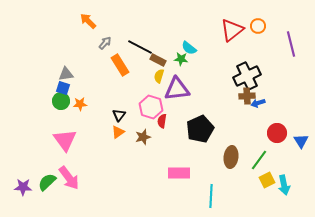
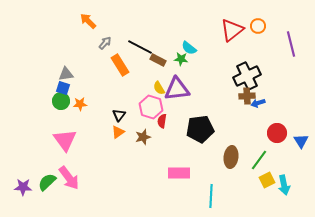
yellow semicircle: moved 12 px down; rotated 48 degrees counterclockwise
black pentagon: rotated 16 degrees clockwise
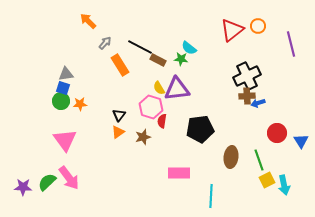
green line: rotated 55 degrees counterclockwise
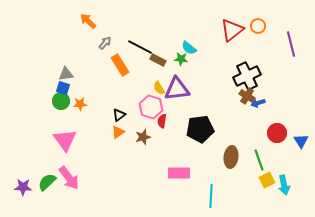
brown cross: rotated 35 degrees clockwise
black triangle: rotated 16 degrees clockwise
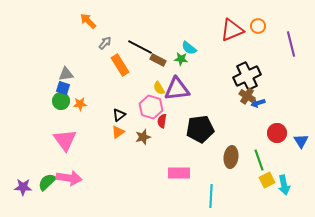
red triangle: rotated 15 degrees clockwise
pink arrow: rotated 45 degrees counterclockwise
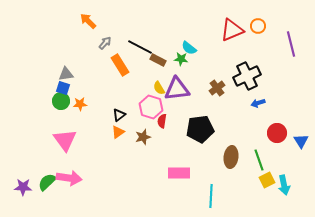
brown cross: moved 30 px left, 8 px up; rotated 21 degrees clockwise
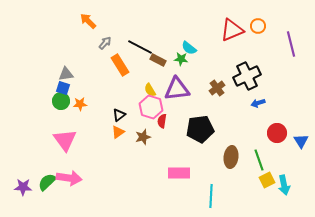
yellow semicircle: moved 9 px left, 2 px down
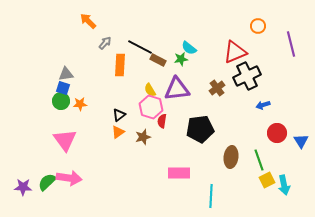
red triangle: moved 3 px right, 22 px down
green star: rotated 16 degrees counterclockwise
orange rectangle: rotated 35 degrees clockwise
blue arrow: moved 5 px right, 2 px down
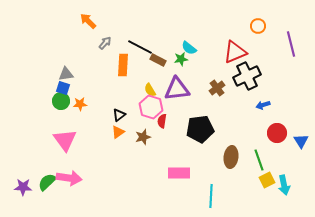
orange rectangle: moved 3 px right
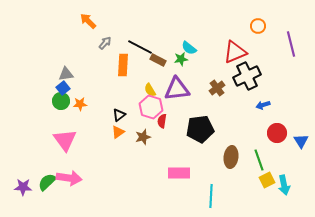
blue square: rotated 32 degrees clockwise
